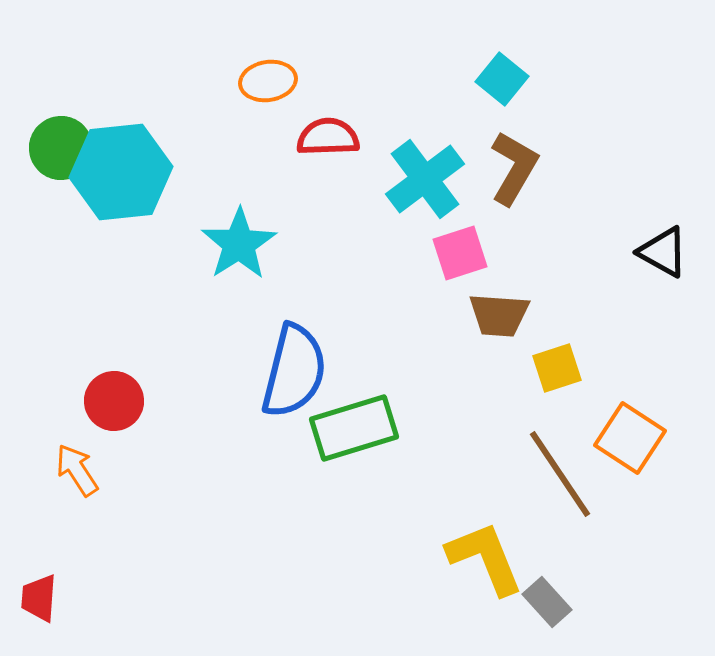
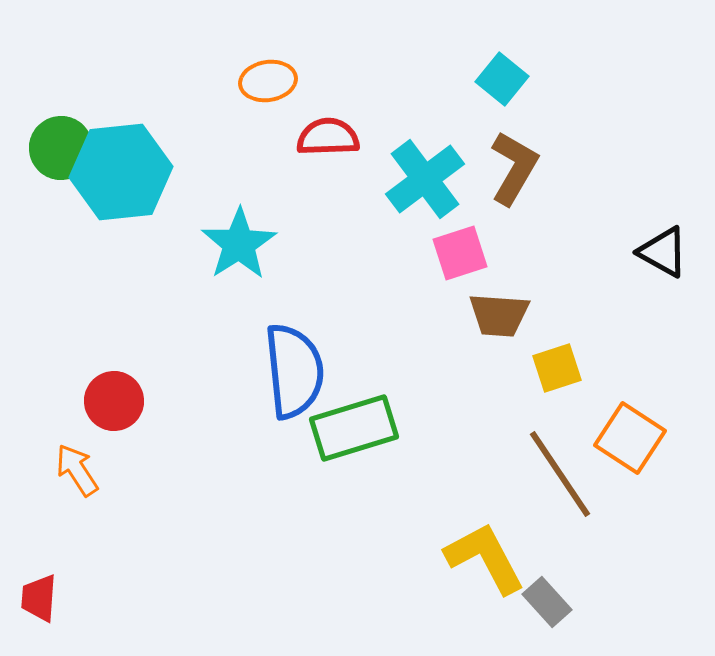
blue semicircle: rotated 20 degrees counterclockwise
yellow L-shape: rotated 6 degrees counterclockwise
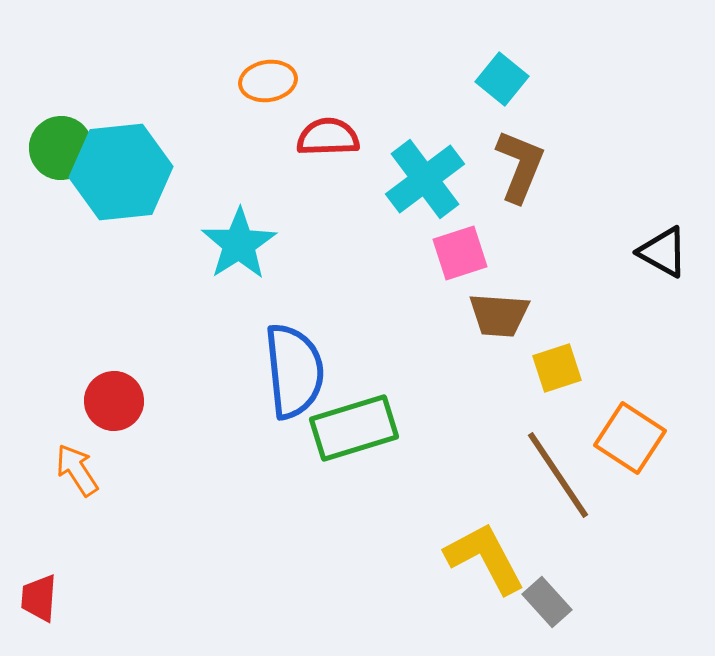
brown L-shape: moved 6 px right, 2 px up; rotated 8 degrees counterclockwise
brown line: moved 2 px left, 1 px down
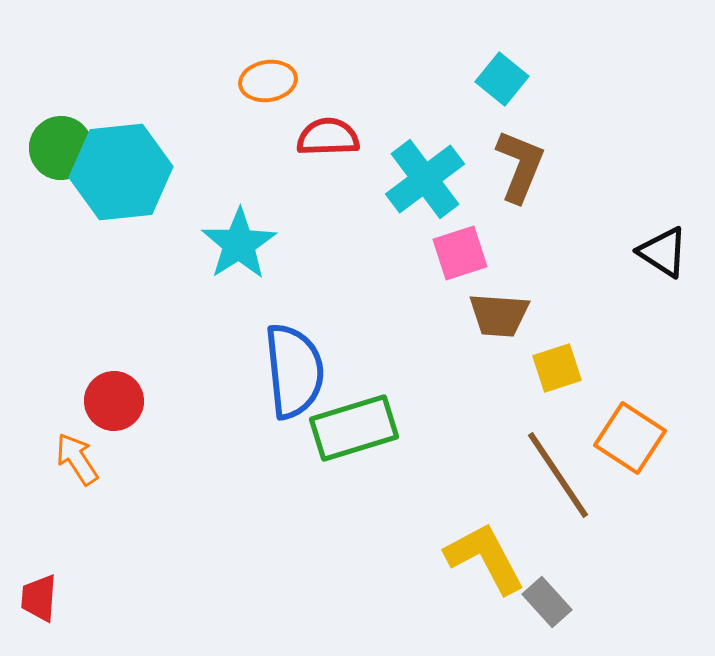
black triangle: rotated 4 degrees clockwise
orange arrow: moved 11 px up
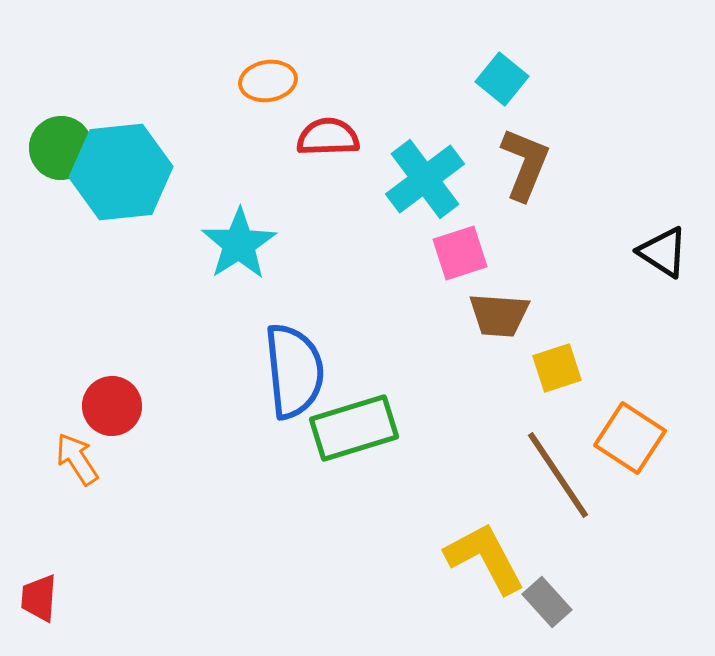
brown L-shape: moved 5 px right, 2 px up
red circle: moved 2 px left, 5 px down
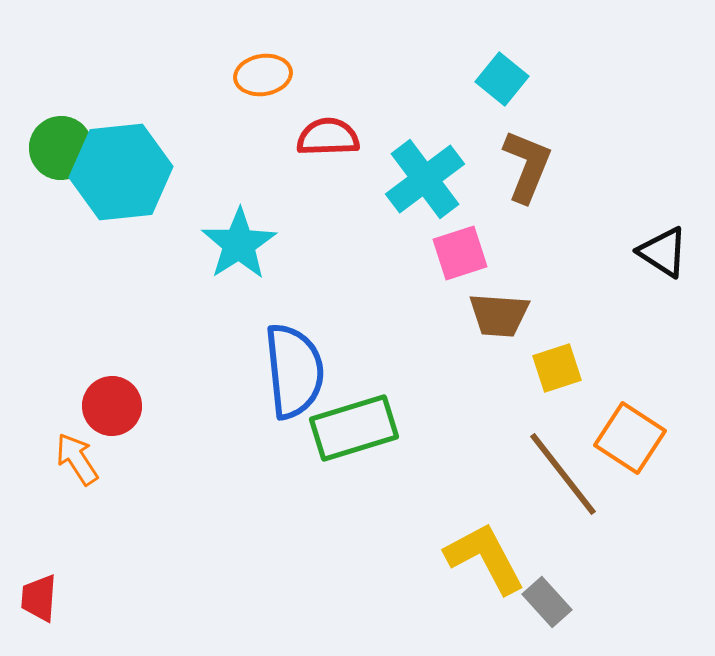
orange ellipse: moved 5 px left, 6 px up
brown L-shape: moved 2 px right, 2 px down
brown line: moved 5 px right, 1 px up; rotated 4 degrees counterclockwise
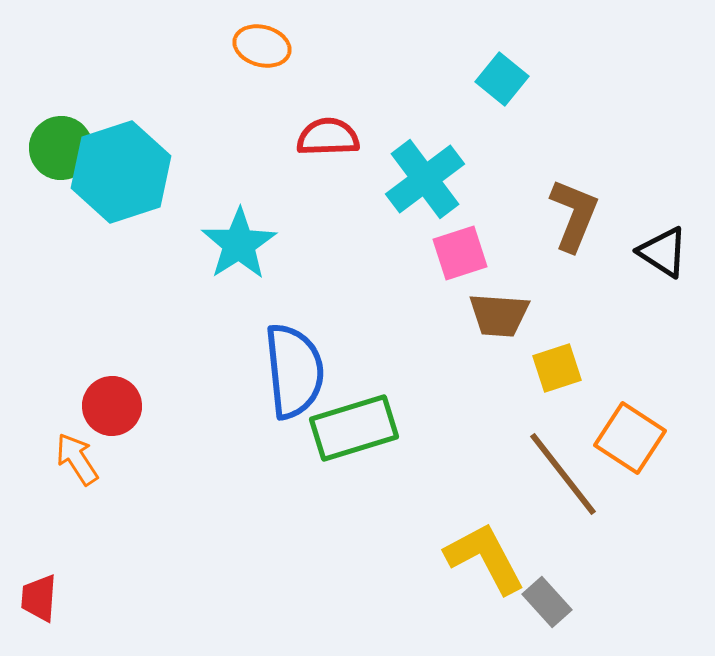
orange ellipse: moved 1 px left, 29 px up; rotated 24 degrees clockwise
brown L-shape: moved 47 px right, 49 px down
cyan hexagon: rotated 12 degrees counterclockwise
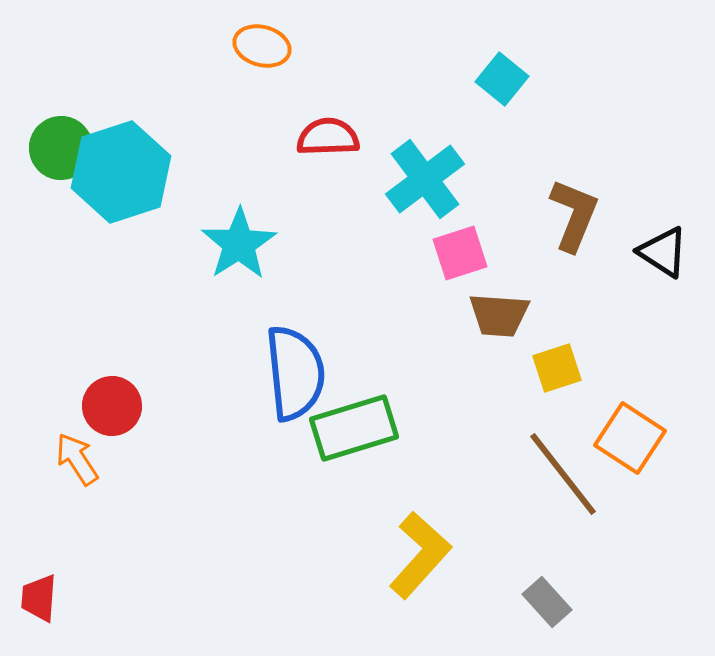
blue semicircle: moved 1 px right, 2 px down
yellow L-shape: moved 65 px left, 3 px up; rotated 70 degrees clockwise
